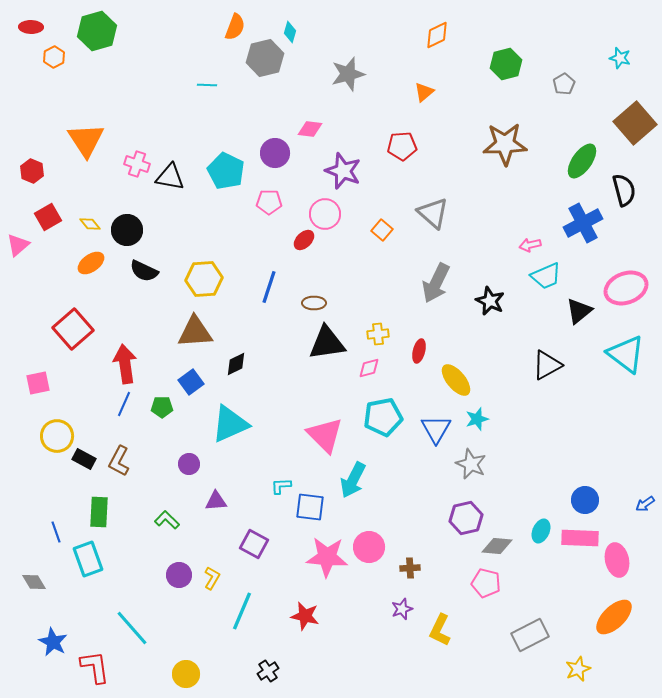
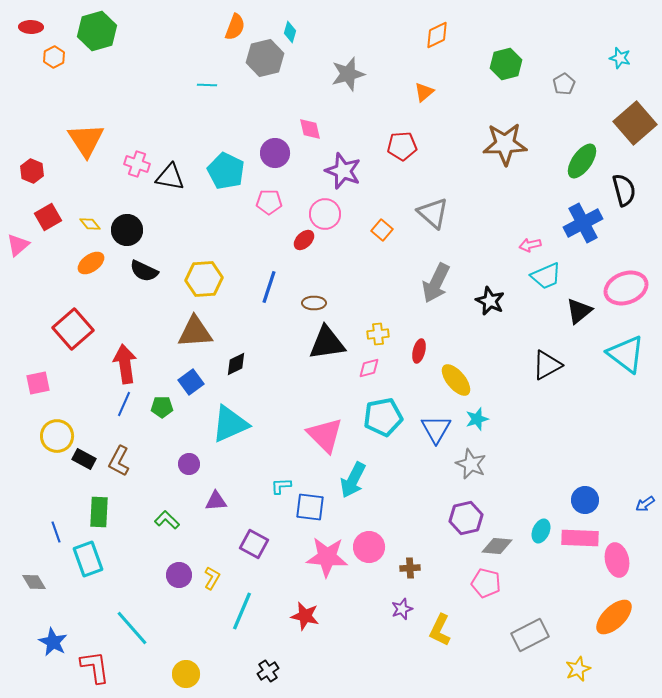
pink diamond at (310, 129): rotated 70 degrees clockwise
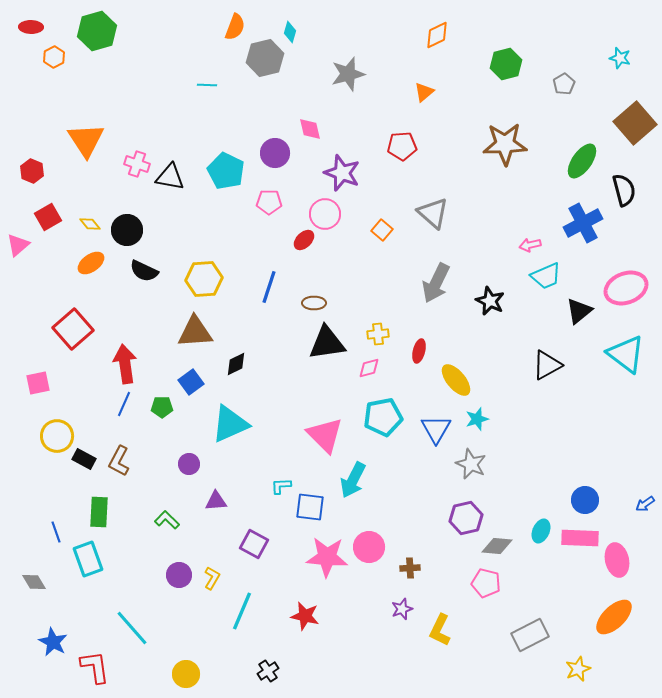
purple star at (343, 171): moved 1 px left, 2 px down
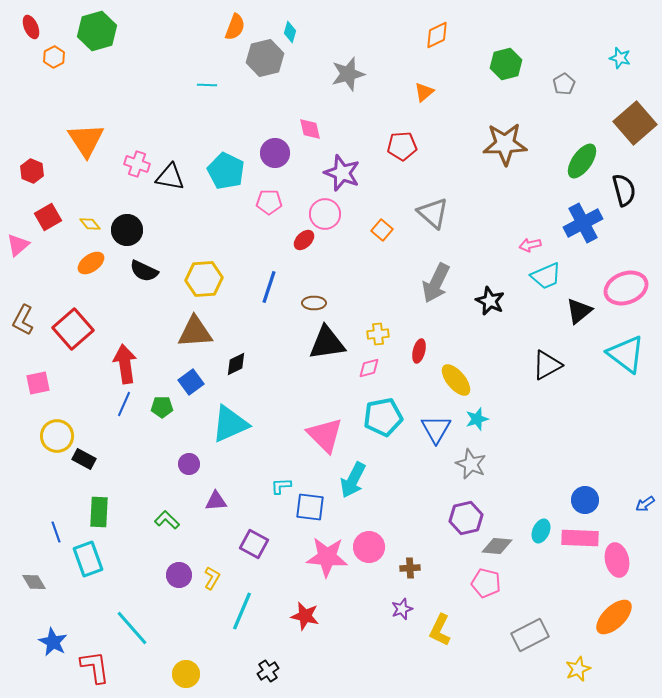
red ellipse at (31, 27): rotated 65 degrees clockwise
brown L-shape at (119, 461): moved 96 px left, 141 px up
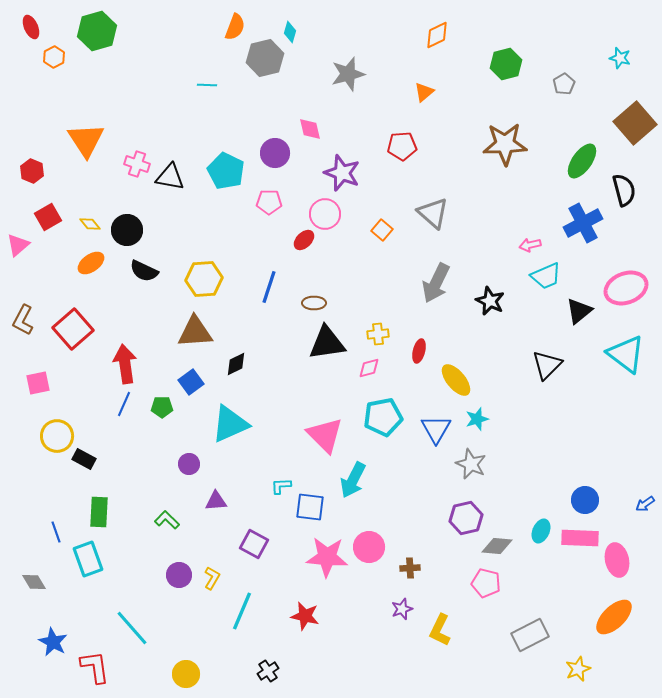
black triangle at (547, 365): rotated 16 degrees counterclockwise
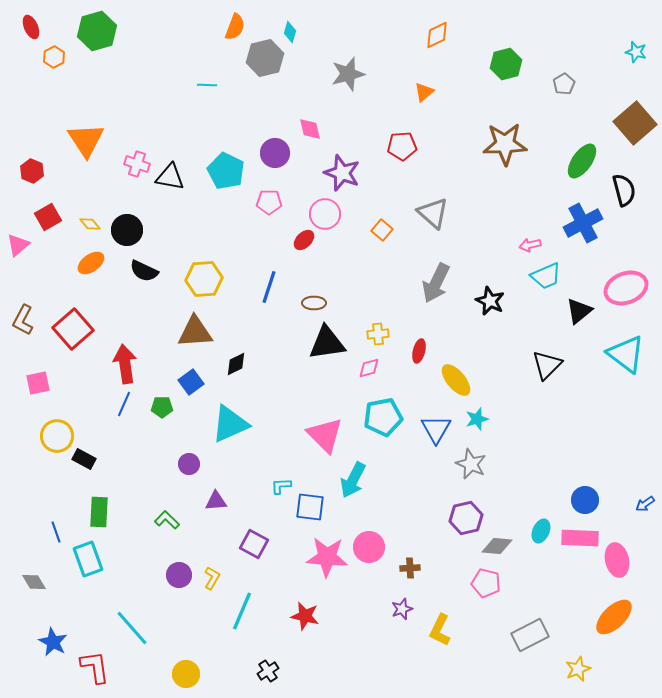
cyan star at (620, 58): moved 16 px right, 6 px up
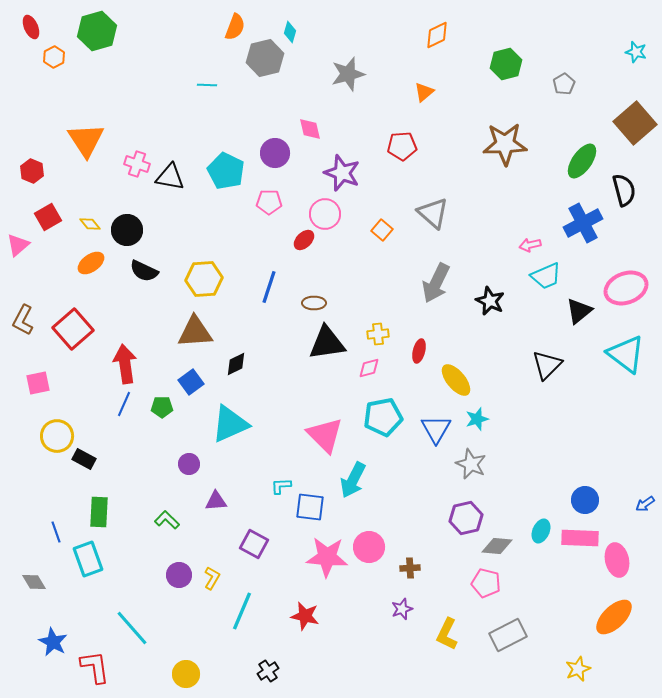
yellow L-shape at (440, 630): moved 7 px right, 4 px down
gray rectangle at (530, 635): moved 22 px left
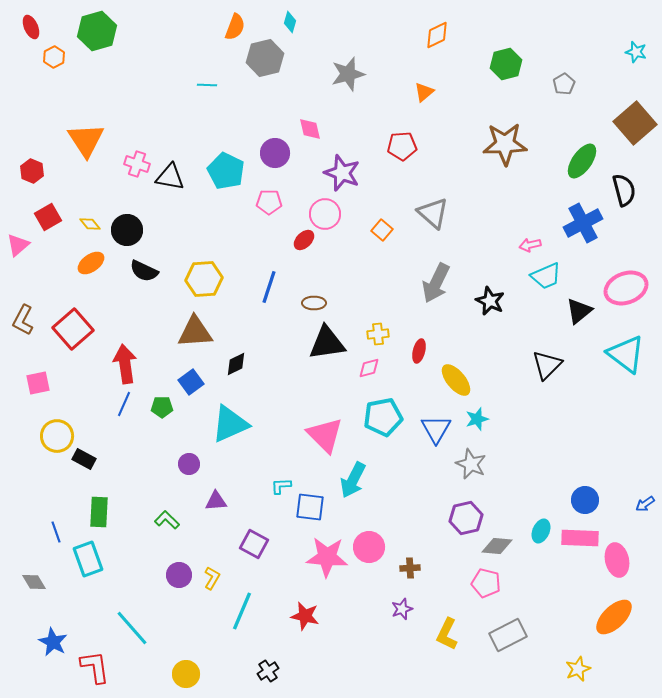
cyan diamond at (290, 32): moved 10 px up
